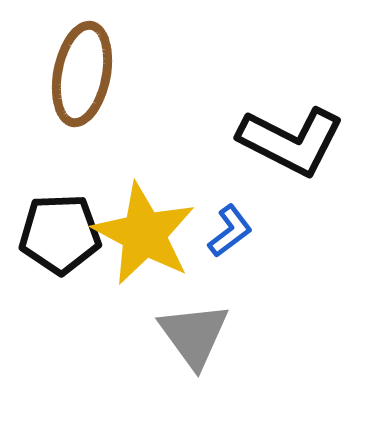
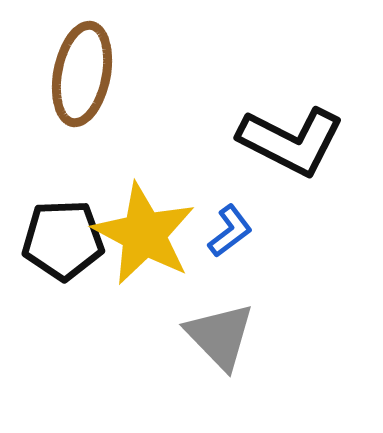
black pentagon: moved 3 px right, 6 px down
gray triangle: moved 26 px right, 1 px down; rotated 8 degrees counterclockwise
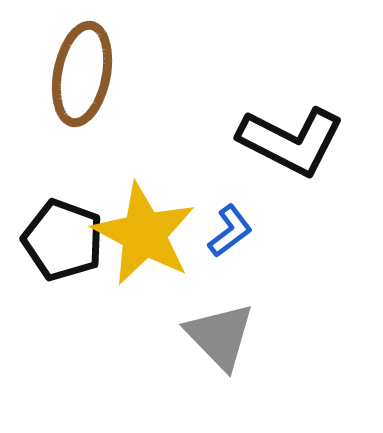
black pentagon: rotated 22 degrees clockwise
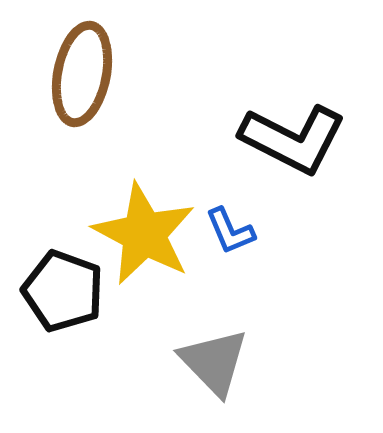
black L-shape: moved 2 px right, 2 px up
blue L-shape: rotated 104 degrees clockwise
black pentagon: moved 51 px down
gray triangle: moved 6 px left, 26 px down
